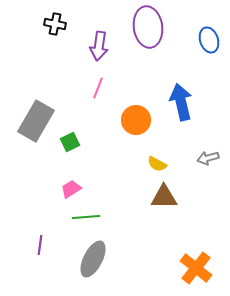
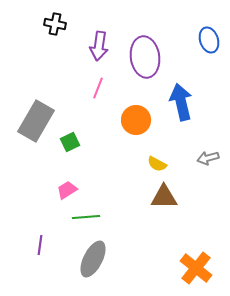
purple ellipse: moved 3 px left, 30 px down
pink trapezoid: moved 4 px left, 1 px down
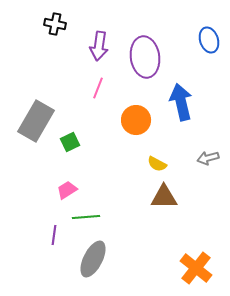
purple line: moved 14 px right, 10 px up
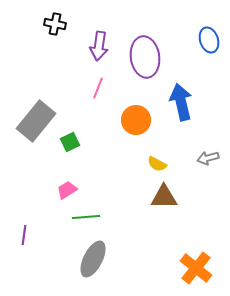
gray rectangle: rotated 9 degrees clockwise
purple line: moved 30 px left
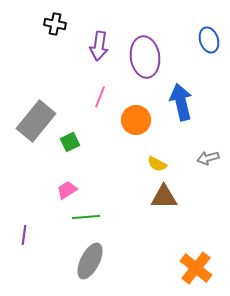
pink line: moved 2 px right, 9 px down
gray ellipse: moved 3 px left, 2 px down
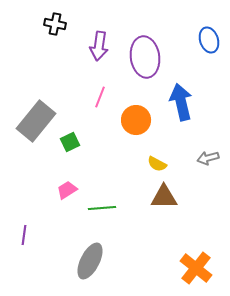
green line: moved 16 px right, 9 px up
